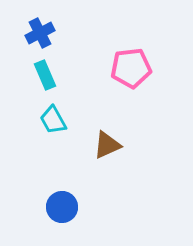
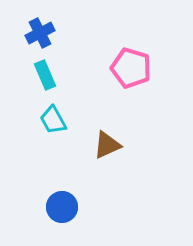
pink pentagon: rotated 24 degrees clockwise
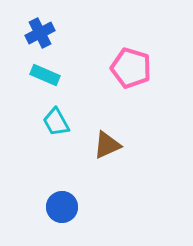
cyan rectangle: rotated 44 degrees counterclockwise
cyan trapezoid: moved 3 px right, 2 px down
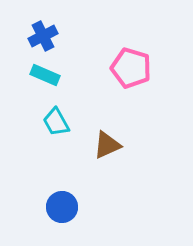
blue cross: moved 3 px right, 3 px down
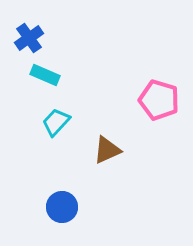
blue cross: moved 14 px left, 2 px down; rotated 8 degrees counterclockwise
pink pentagon: moved 28 px right, 32 px down
cyan trapezoid: rotated 72 degrees clockwise
brown triangle: moved 5 px down
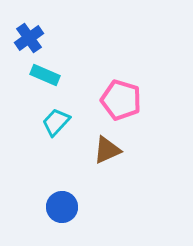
pink pentagon: moved 38 px left
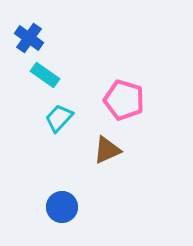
blue cross: rotated 20 degrees counterclockwise
cyan rectangle: rotated 12 degrees clockwise
pink pentagon: moved 3 px right
cyan trapezoid: moved 3 px right, 4 px up
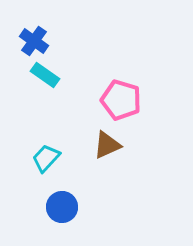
blue cross: moved 5 px right, 3 px down
pink pentagon: moved 3 px left
cyan trapezoid: moved 13 px left, 40 px down
brown triangle: moved 5 px up
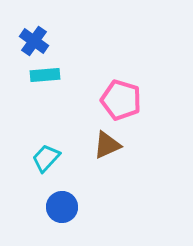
cyan rectangle: rotated 40 degrees counterclockwise
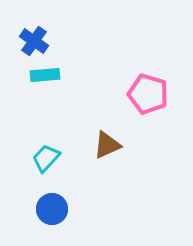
pink pentagon: moved 27 px right, 6 px up
blue circle: moved 10 px left, 2 px down
